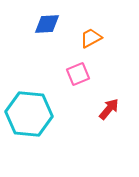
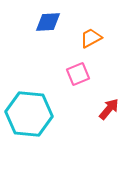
blue diamond: moved 1 px right, 2 px up
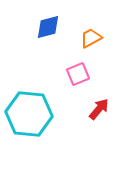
blue diamond: moved 5 px down; rotated 12 degrees counterclockwise
red arrow: moved 10 px left
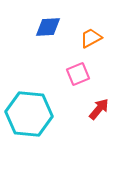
blue diamond: rotated 12 degrees clockwise
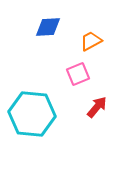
orange trapezoid: moved 3 px down
red arrow: moved 2 px left, 2 px up
cyan hexagon: moved 3 px right
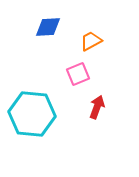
red arrow: rotated 20 degrees counterclockwise
